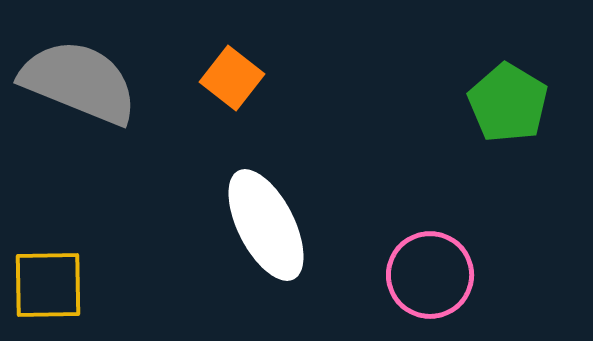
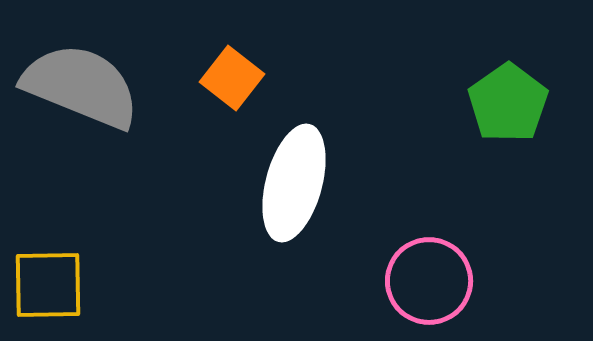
gray semicircle: moved 2 px right, 4 px down
green pentagon: rotated 6 degrees clockwise
white ellipse: moved 28 px right, 42 px up; rotated 42 degrees clockwise
pink circle: moved 1 px left, 6 px down
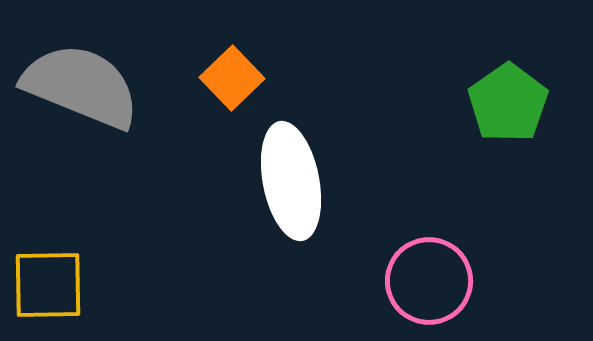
orange square: rotated 8 degrees clockwise
white ellipse: moved 3 px left, 2 px up; rotated 26 degrees counterclockwise
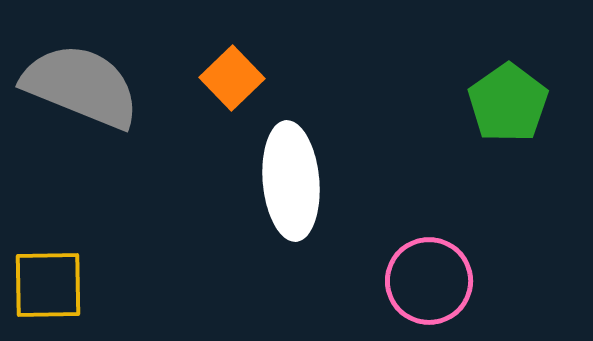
white ellipse: rotated 6 degrees clockwise
